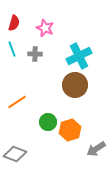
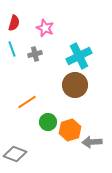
gray cross: rotated 16 degrees counterclockwise
orange line: moved 10 px right
gray arrow: moved 4 px left, 7 px up; rotated 30 degrees clockwise
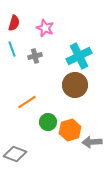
gray cross: moved 2 px down
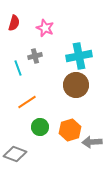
cyan line: moved 6 px right, 19 px down
cyan cross: rotated 15 degrees clockwise
brown circle: moved 1 px right
green circle: moved 8 px left, 5 px down
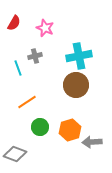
red semicircle: rotated 14 degrees clockwise
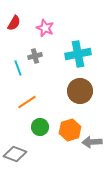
cyan cross: moved 1 px left, 2 px up
brown circle: moved 4 px right, 6 px down
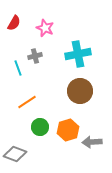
orange hexagon: moved 2 px left
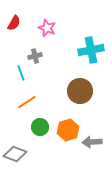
pink star: moved 2 px right
cyan cross: moved 13 px right, 4 px up
cyan line: moved 3 px right, 5 px down
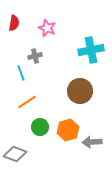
red semicircle: rotated 21 degrees counterclockwise
